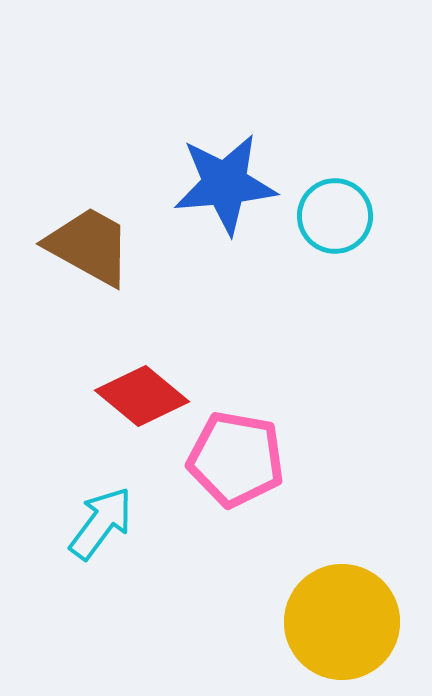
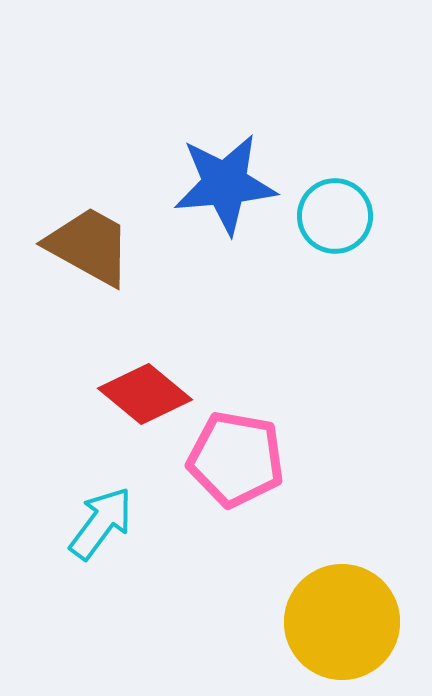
red diamond: moved 3 px right, 2 px up
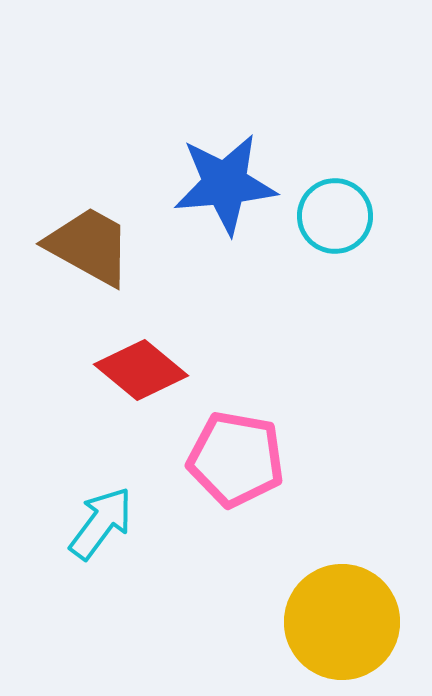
red diamond: moved 4 px left, 24 px up
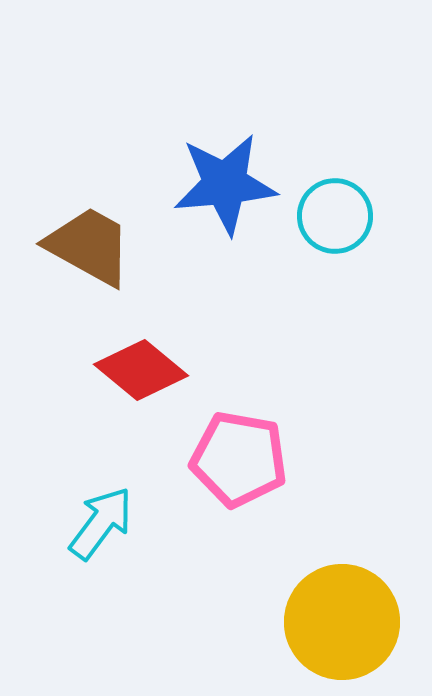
pink pentagon: moved 3 px right
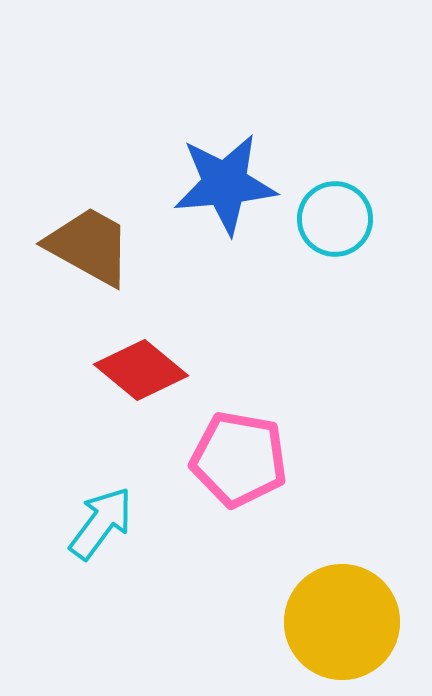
cyan circle: moved 3 px down
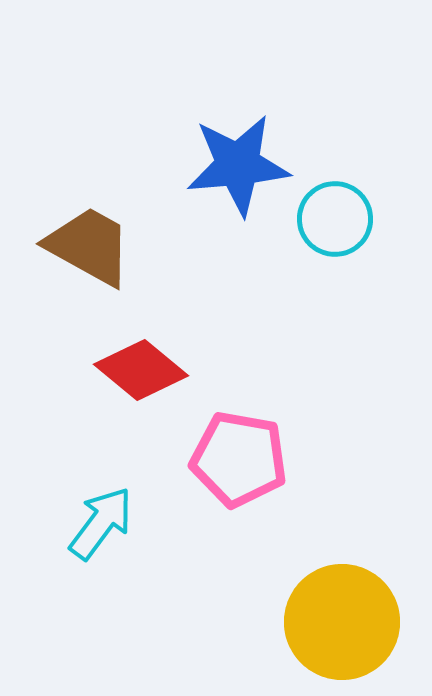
blue star: moved 13 px right, 19 px up
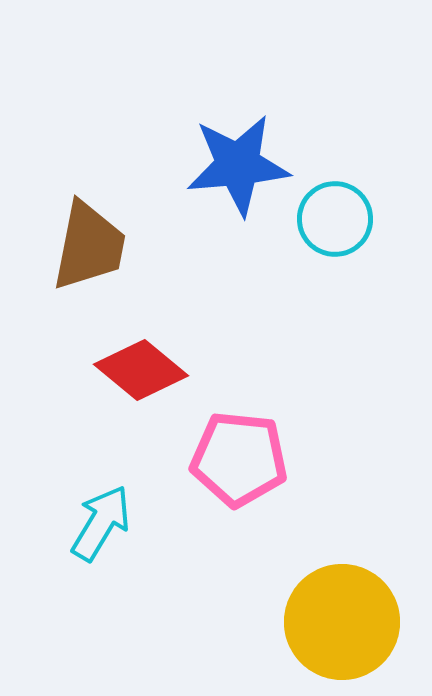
brown trapezoid: rotated 72 degrees clockwise
pink pentagon: rotated 4 degrees counterclockwise
cyan arrow: rotated 6 degrees counterclockwise
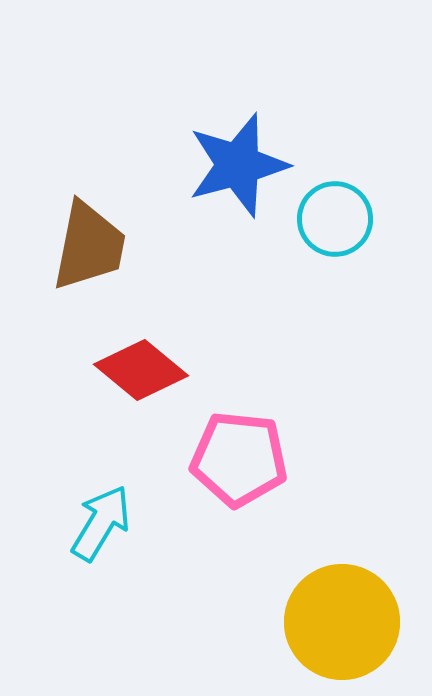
blue star: rotated 10 degrees counterclockwise
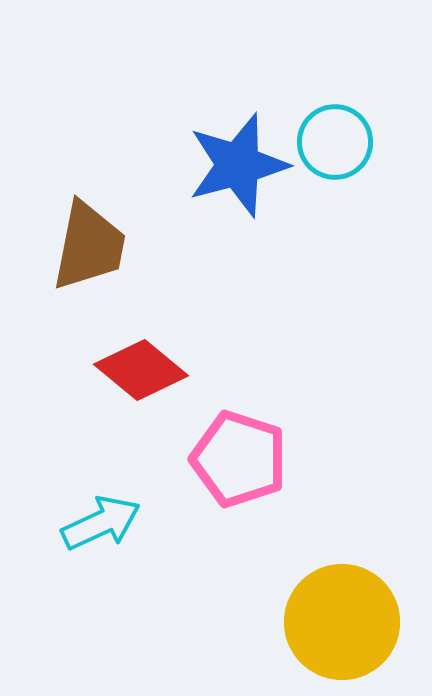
cyan circle: moved 77 px up
pink pentagon: rotated 12 degrees clockwise
cyan arrow: rotated 34 degrees clockwise
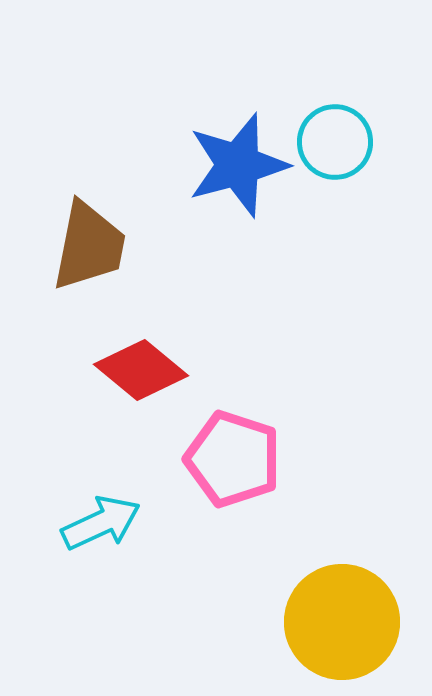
pink pentagon: moved 6 px left
